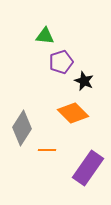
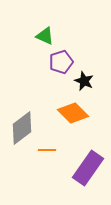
green triangle: rotated 18 degrees clockwise
gray diamond: rotated 20 degrees clockwise
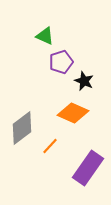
orange diamond: rotated 20 degrees counterclockwise
orange line: moved 3 px right, 4 px up; rotated 48 degrees counterclockwise
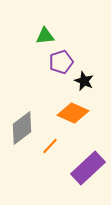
green triangle: rotated 30 degrees counterclockwise
purple rectangle: rotated 12 degrees clockwise
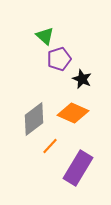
green triangle: rotated 48 degrees clockwise
purple pentagon: moved 2 px left, 3 px up
black star: moved 2 px left, 2 px up
gray diamond: moved 12 px right, 9 px up
purple rectangle: moved 10 px left; rotated 16 degrees counterclockwise
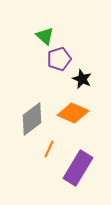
gray diamond: moved 2 px left
orange line: moved 1 px left, 3 px down; rotated 18 degrees counterclockwise
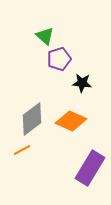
black star: moved 4 px down; rotated 18 degrees counterclockwise
orange diamond: moved 2 px left, 8 px down
orange line: moved 27 px left, 1 px down; rotated 36 degrees clockwise
purple rectangle: moved 12 px right
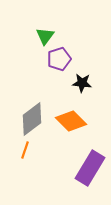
green triangle: rotated 24 degrees clockwise
orange diamond: rotated 20 degrees clockwise
orange line: moved 3 px right; rotated 42 degrees counterclockwise
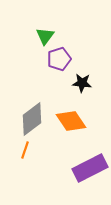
orange diamond: rotated 12 degrees clockwise
purple rectangle: rotated 32 degrees clockwise
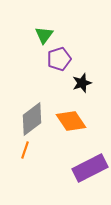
green triangle: moved 1 px left, 1 px up
black star: rotated 24 degrees counterclockwise
